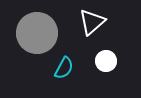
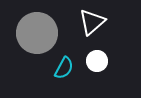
white circle: moved 9 px left
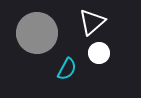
white circle: moved 2 px right, 8 px up
cyan semicircle: moved 3 px right, 1 px down
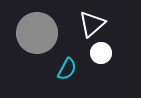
white triangle: moved 2 px down
white circle: moved 2 px right
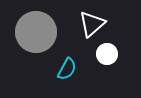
gray circle: moved 1 px left, 1 px up
white circle: moved 6 px right, 1 px down
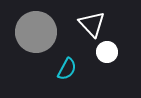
white triangle: rotated 32 degrees counterclockwise
white circle: moved 2 px up
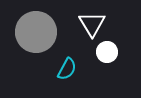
white triangle: rotated 12 degrees clockwise
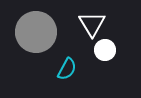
white circle: moved 2 px left, 2 px up
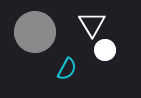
gray circle: moved 1 px left
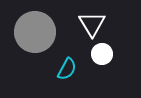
white circle: moved 3 px left, 4 px down
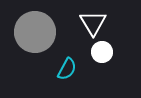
white triangle: moved 1 px right, 1 px up
white circle: moved 2 px up
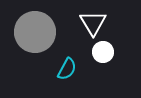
white circle: moved 1 px right
